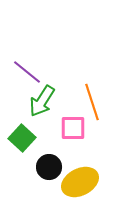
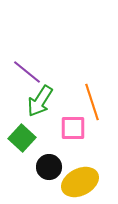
green arrow: moved 2 px left
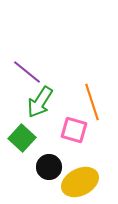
green arrow: moved 1 px down
pink square: moved 1 px right, 2 px down; rotated 16 degrees clockwise
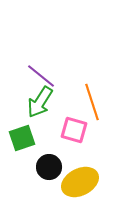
purple line: moved 14 px right, 4 px down
green square: rotated 28 degrees clockwise
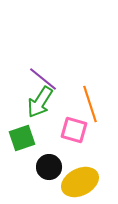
purple line: moved 2 px right, 3 px down
orange line: moved 2 px left, 2 px down
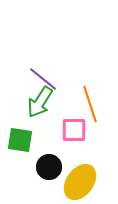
pink square: rotated 16 degrees counterclockwise
green square: moved 2 px left, 2 px down; rotated 28 degrees clockwise
yellow ellipse: rotated 27 degrees counterclockwise
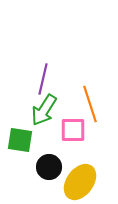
purple line: rotated 64 degrees clockwise
green arrow: moved 4 px right, 8 px down
pink square: moved 1 px left
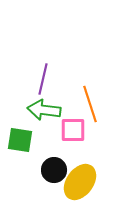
green arrow: rotated 64 degrees clockwise
black circle: moved 5 px right, 3 px down
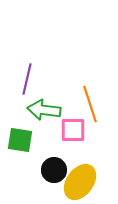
purple line: moved 16 px left
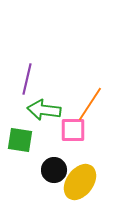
orange line: rotated 51 degrees clockwise
